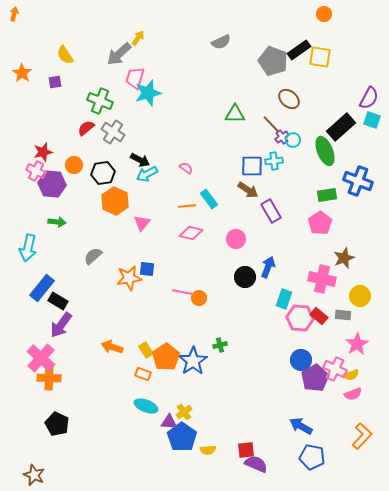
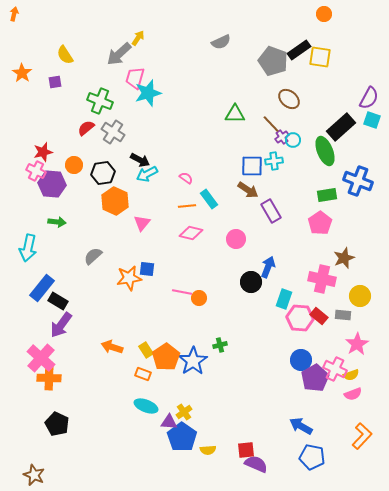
pink semicircle at (186, 168): moved 10 px down
black circle at (245, 277): moved 6 px right, 5 px down
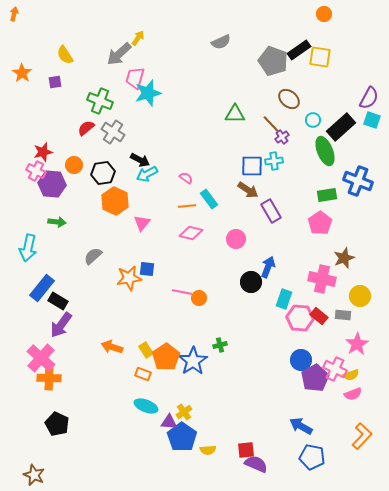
cyan circle at (293, 140): moved 20 px right, 20 px up
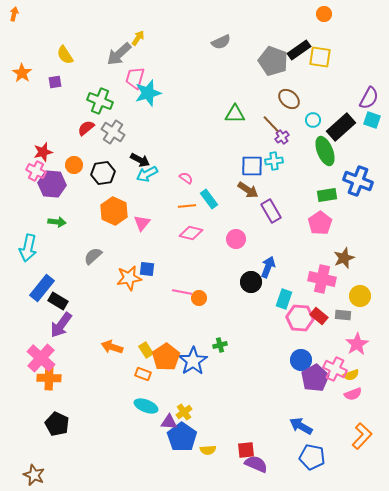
orange hexagon at (115, 201): moved 1 px left, 10 px down
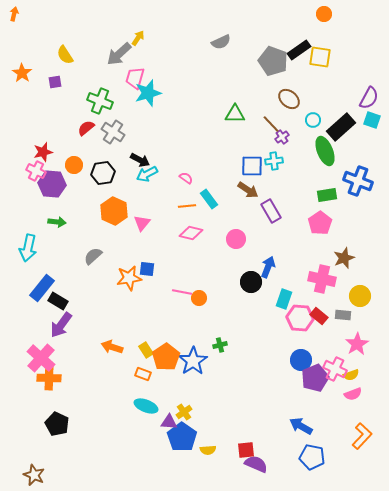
purple pentagon at (315, 378): rotated 8 degrees clockwise
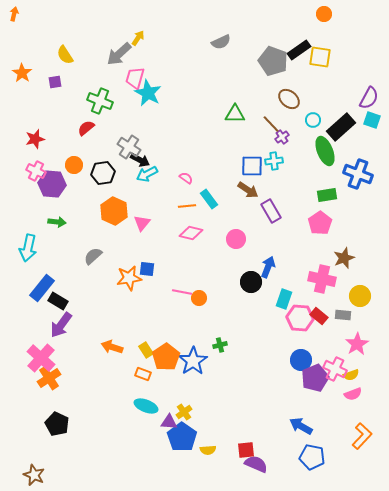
cyan star at (148, 93): rotated 28 degrees counterclockwise
gray cross at (113, 132): moved 16 px right, 15 px down
red star at (43, 152): moved 8 px left, 13 px up
blue cross at (358, 181): moved 7 px up
orange cross at (49, 378): rotated 35 degrees counterclockwise
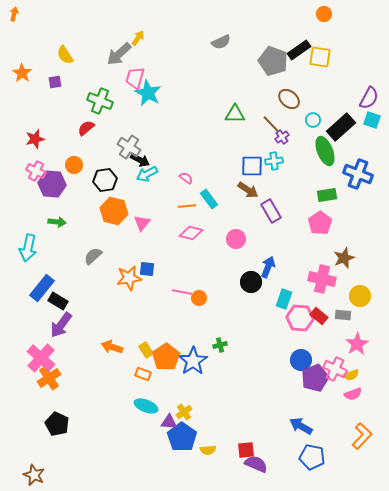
black hexagon at (103, 173): moved 2 px right, 7 px down
orange hexagon at (114, 211): rotated 12 degrees counterclockwise
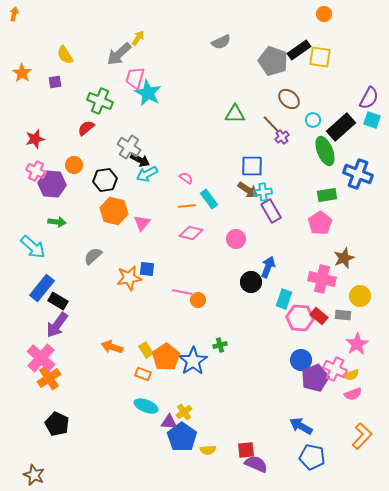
cyan cross at (274, 161): moved 11 px left, 31 px down
cyan arrow at (28, 248): moved 5 px right, 1 px up; rotated 60 degrees counterclockwise
orange circle at (199, 298): moved 1 px left, 2 px down
purple arrow at (61, 325): moved 4 px left
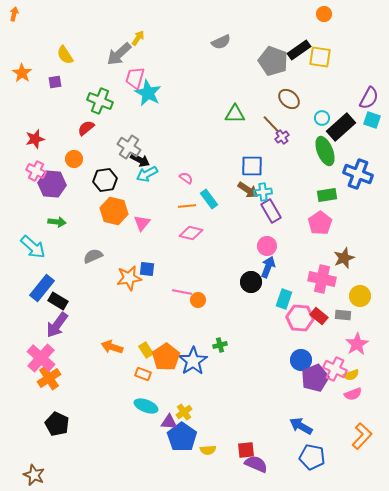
cyan circle at (313, 120): moved 9 px right, 2 px up
orange circle at (74, 165): moved 6 px up
pink circle at (236, 239): moved 31 px right, 7 px down
gray semicircle at (93, 256): rotated 18 degrees clockwise
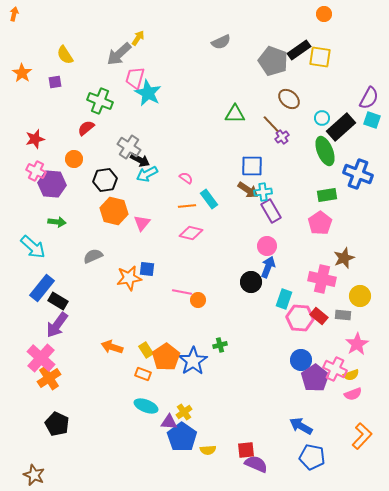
purple pentagon at (315, 378): rotated 12 degrees counterclockwise
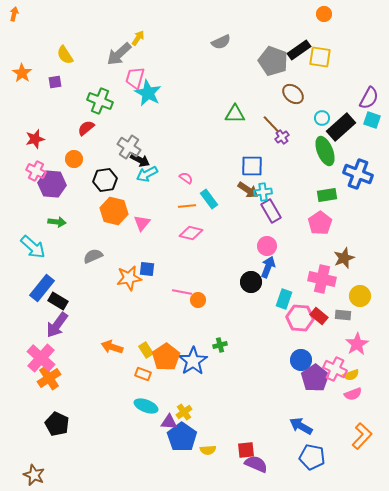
brown ellipse at (289, 99): moved 4 px right, 5 px up
